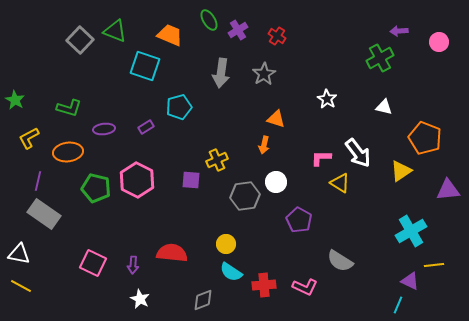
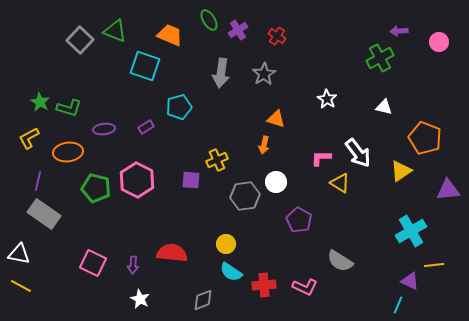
green star at (15, 100): moved 25 px right, 2 px down
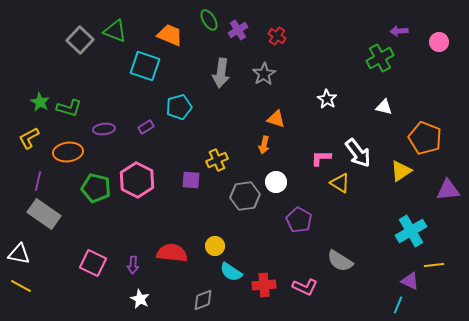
yellow circle at (226, 244): moved 11 px left, 2 px down
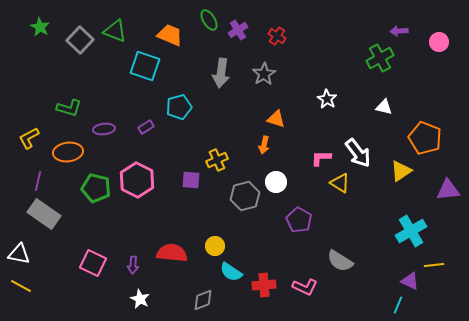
green star at (40, 102): moved 75 px up
gray hexagon at (245, 196): rotated 8 degrees counterclockwise
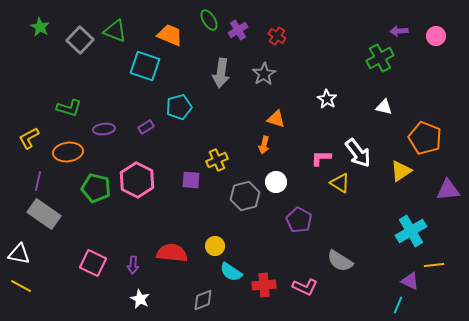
pink circle at (439, 42): moved 3 px left, 6 px up
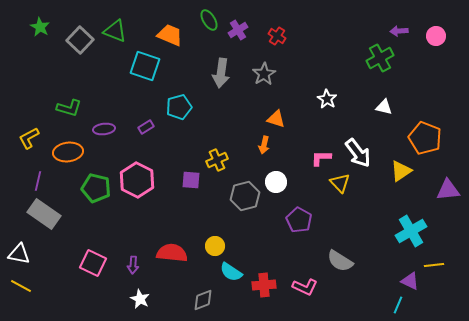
yellow triangle at (340, 183): rotated 15 degrees clockwise
